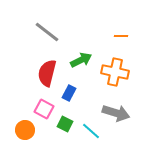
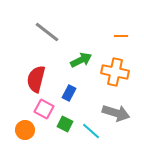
red semicircle: moved 11 px left, 6 px down
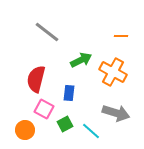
orange cross: moved 2 px left; rotated 16 degrees clockwise
blue rectangle: rotated 21 degrees counterclockwise
green square: rotated 35 degrees clockwise
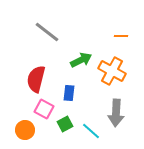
orange cross: moved 1 px left, 1 px up
gray arrow: rotated 76 degrees clockwise
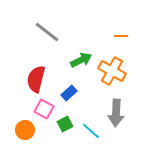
blue rectangle: rotated 42 degrees clockwise
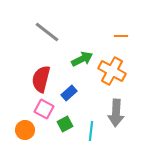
green arrow: moved 1 px right, 1 px up
red semicircle: moved 5 px right
cyan line: rotated 54 degrees clockwise
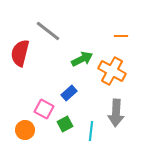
gray line: moved 1 px right, 1 px up
red semicircle: moved 21 px left, 26 px up
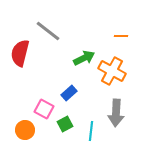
green arrow: moved 2 px right, 1 px up
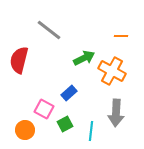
gray line: moved 1 px right, 1 px up
red semicircle: moved 1 px left, 7 px down
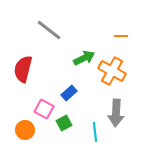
red semicircle: moved 4 px right, 9 px down
green square: moved 1 px left, 1 px up
cyan line: moved 4 px right, 1 px down; rotated 12 degrees counterclockwise
